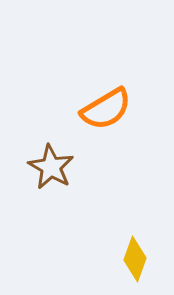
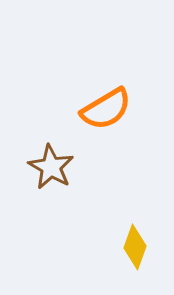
yellow diamond: moved 12 px up
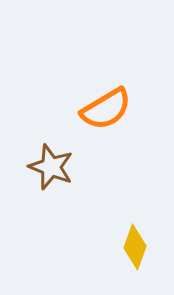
brown star: rotated 9 degrees counterclockwise
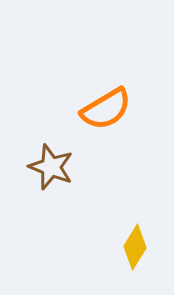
yellow diamond: rotated 12 degrees clockwise
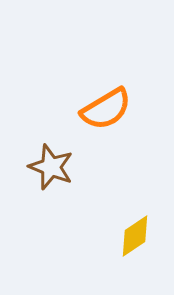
yellow diamond: moved 11 px up; rotated 24 degrees clockwise
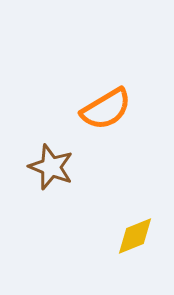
yellow diamond: rotated 12 degrees clockwise
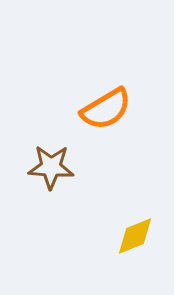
brown star: rotated 18 degrees counterclockwise
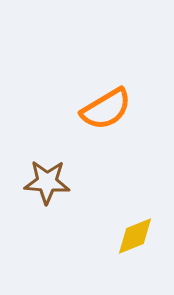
brown star: moved 4 px left, 15 px down
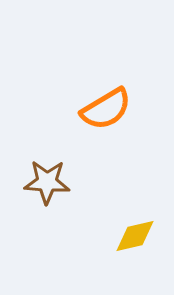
yellow diamond: rotated 9 degrees clockwise
